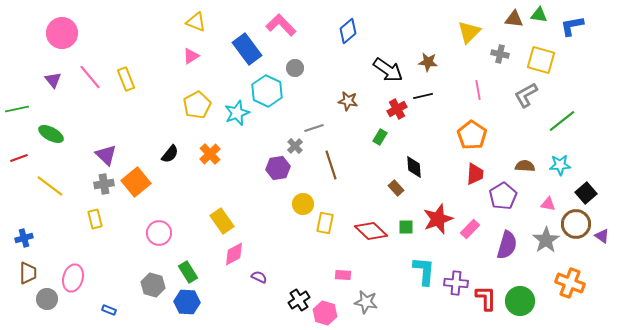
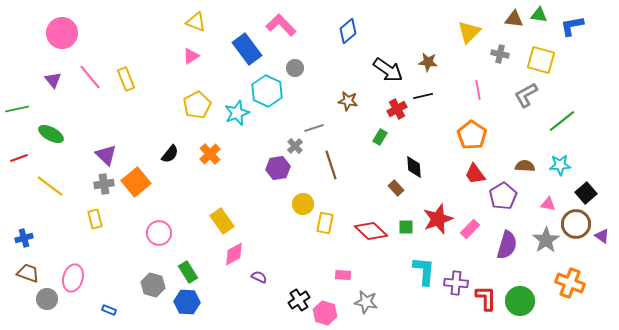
red trapezoid at (475, 174): rotated 140 degrees clockwise
brown trapezoid at (28, 273): rotated 70 degrees counterclockwise
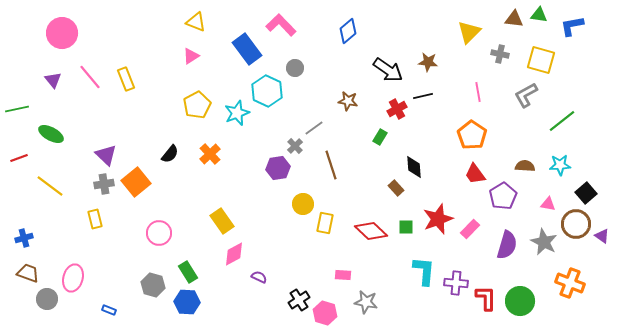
pink line at (478, 90): moved 2 px down
gray line at (314, 128): rotated 18 degrees counterclockwise
gray star at (546, 240): moved 2 px left, 2 px down; rotated 12 degrees counterclockwise
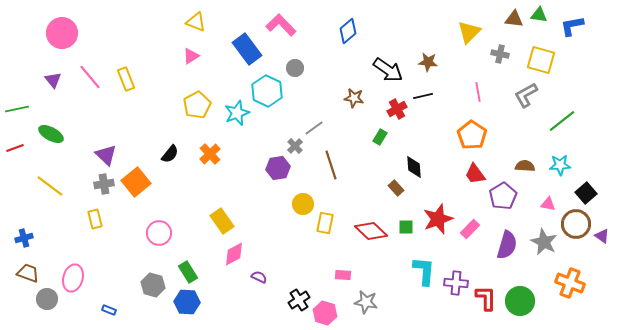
brown star at (348, 101): moved 6 px right, 3 px up
red line at (19, 158): moved 4 px left, 10 px up
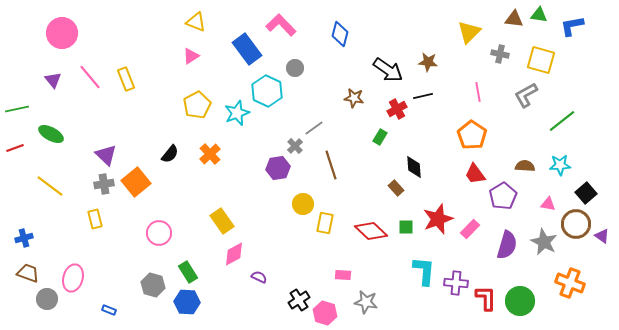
blue diamond at (348, 31): moved 8 px left, 3 px down; rotated 35 degrees counterclockwise
